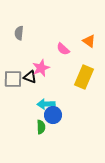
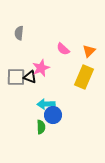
orange triangle: moved 10 px down; rotated 40 degrees clockwise
gray square: moved 3 px right, 2 px up
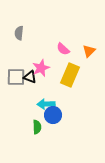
yellow rectangle: moved 14 px left, 2 px up
green semicircle: moved 4 px left
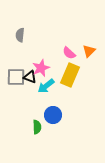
gray semicircle: moved 1 px right, 2 px down
pink semicircle: moved 6 px right, 4 px down
cyan arrow: moved 18 px up; rotated 36 degrees counterclockwise
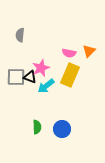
pink semicircle: rotated 32 degrees counterclockwise
blue circle: moved 9 px right, 14 px down
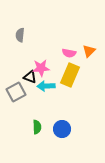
pink star: rotated 18 degrees clockwise
gray square: moved 15 px down; rotated 30 degrees counterclockwise
cyan arrow: rotated 36 degrees clockwise
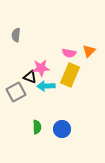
gray semicircle: moved 4 px left
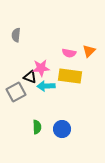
yellow rectangle: moved 1 px down; rotated 75 degrees clockwise
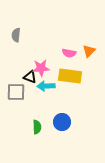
gray square: rotated 30 degrees clockwise
blue circle: moved 7 px up
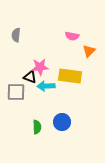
pink semicircle: moved 3 px right, 17 px up
pink star: moved 1 px left, 1 px up
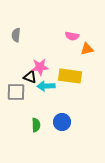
orange triangle: moved 2 px left, 2 px up; rotated 32 degrees clockwise
green semicircle: moved 1 px left, 2 px up
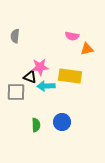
gray semicircle: moved 1 px left, 1 px down
